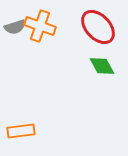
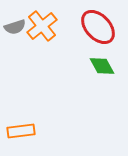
orange cross: moved 2 px right; rotated 32 degrees clockwise
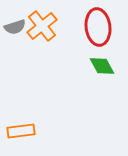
red ellipse: rotated 36 degrees clockwise
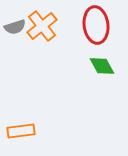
red ellipse: moved 2 px left, 2 px up
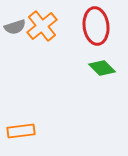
red ellipse: moved 1 px down
green diamond: moved 2 px down; rotated 16 degrees counterclockwise
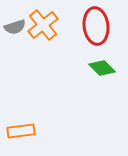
orange cross: moved 1 px right, 1 px up
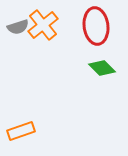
gray semicircle: moved 3 px right
orange rectangle: rotated 12 degrees counterclockwise
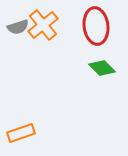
orange rectangle: moved 2 px down
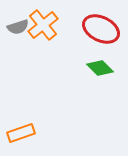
red ellipse: moved 5 px right, 3 px down; rotated 57 degrees counterclockwise
green diamond: moved 2 px left
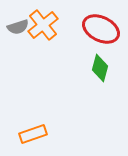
green diamond: rotated 60 degrees clockwise
orange rectangle: moved 12 px right, 1 px down
